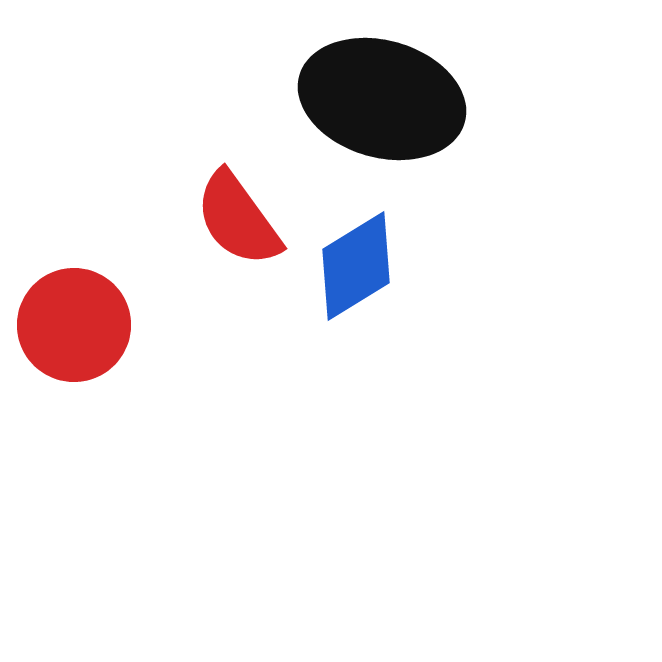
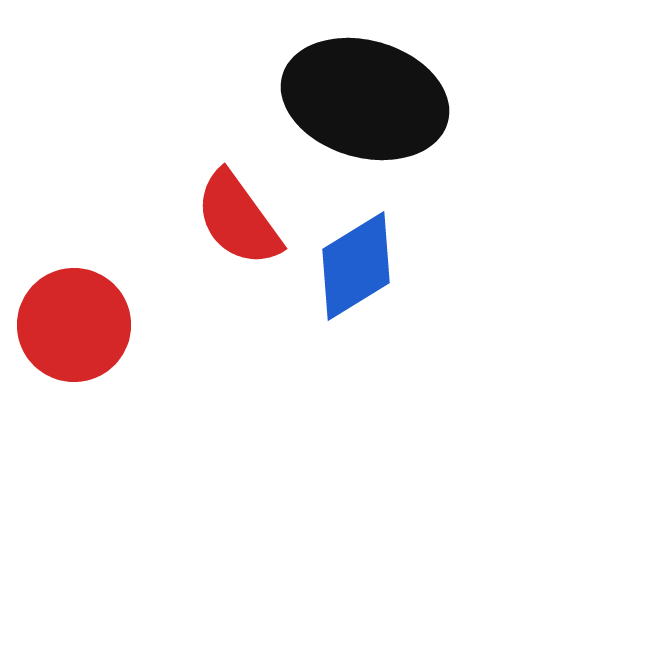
black ellipse: moved 17 px left
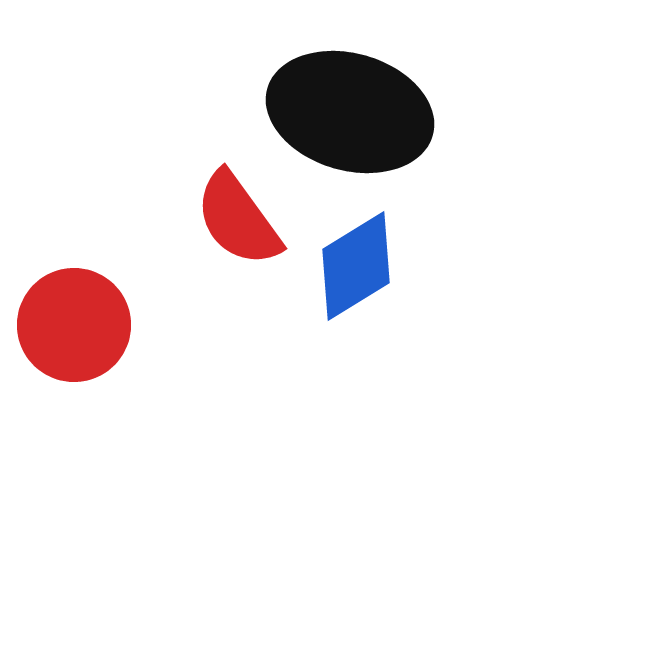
black ellipse: moved 15 px left, 13 px down
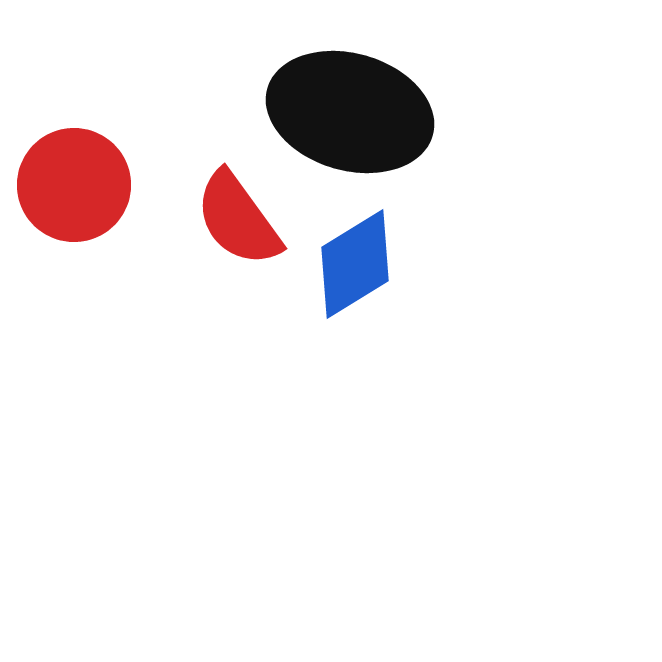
blue diamond: moved 1 px left, 2 px up
red circle: moved 140 px up
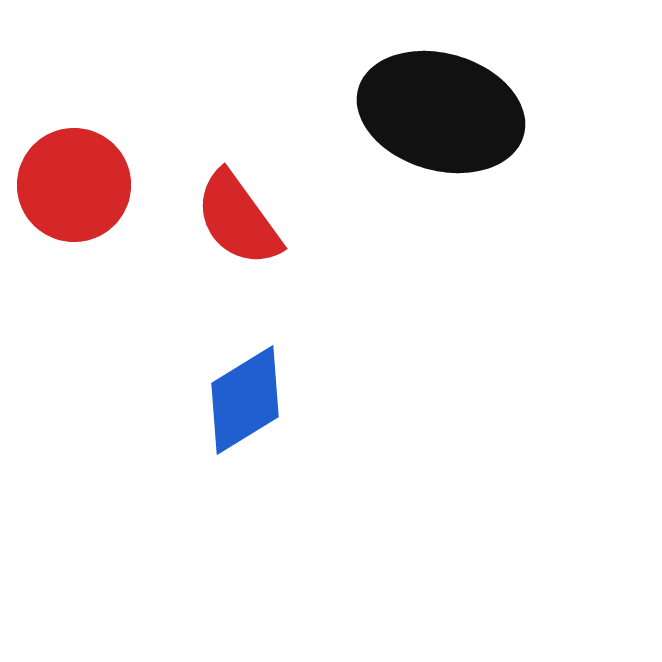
black ellipse: moved 91 px right
blue diamond: moved 110 px left, 136 px down
